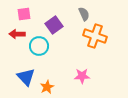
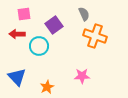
blue triangle: moved 9 px left
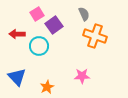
pink square: moved 13 px right; rotated 24 degrees counterclockwise
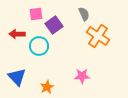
pink square: moved 1 px left; rotated 24 degrees clockwise
orange cross: moved 3 px right; rotated 15 degrees clockwise
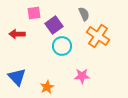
pink square: moved 2 px left, 1 px up
cyan circle: moved 23 px right
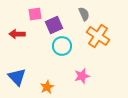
pink square: moved 1 px right, 1 px down
purple square: rotated 12 degrees clockwise
pink star: rotated 14 degrees counterclockwise
